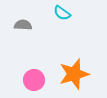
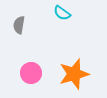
gray semicircle: moved 4 px left; rotated 84 degrees counterclockwise
pink circle: moved 3 px left, 7 px up
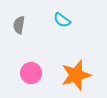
cyan semicircle: moved 7 px down
orange star: moved 2 px right, 1 px down
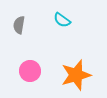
pink circle: moved 1 px left, 2 px up
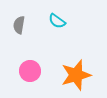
cyan semicircle: moved 5 px left, 1 px down
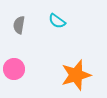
pink circle: moved 16 px left, 2 px up
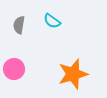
cyan semicircle: moved 5 px left
orange star: moved 3 px left, 1 px up
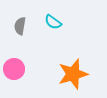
cyan semicircle: moved 1 px right, 1 px down
gray semicircle: moved 1 px right, 1 px down
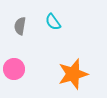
cyan semicircle: rotated 18 degrees clockwise
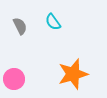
gray semicircle: rotated 144 degrees clockwise
pink circle: moved 10 px down
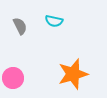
cyan semicircle: moved 1 px right, 1 px up; rotated 42 degrees counterclockwise
pink circle: moved 1 px left, 1 px up
